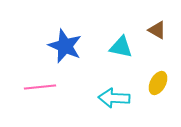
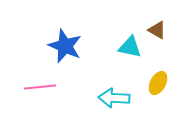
cyan triangle: moved 9 px right
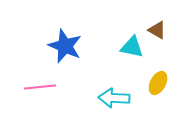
cyan triangle: moved 2 px right
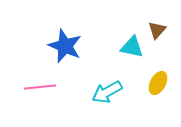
brown triangle: rotated 42 degrees clockwise
cyan arrow: moved 7 px left, 6 px up; rotated 32 degrees counterclockwise
